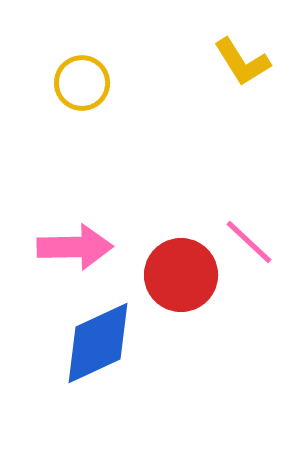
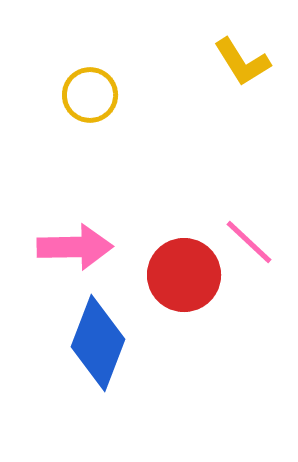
yellow circle: moved 8 px right, 12 px down
red circle: moved 3 px right
blue diamond: rotated 44 degrees counterclockwise
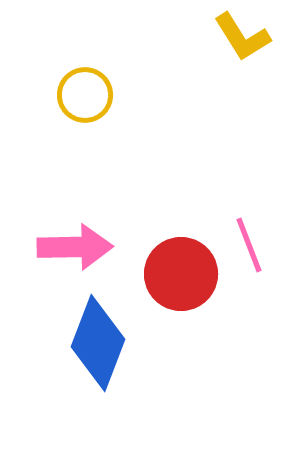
yellow L-shape: moved 25 px up
yellow circle: moved 5 px left
pink line: moved 3 px down; rotated 26 degrees clockwise
red circle: moved 3 px left, 1 px up
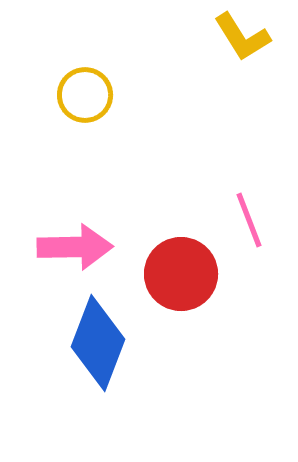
pink line: moved 25 px up
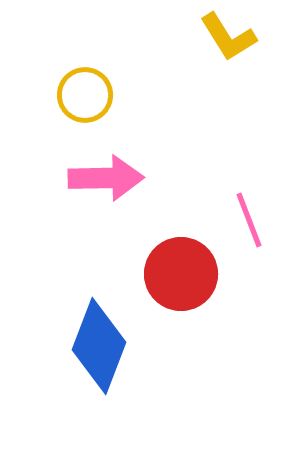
yellow L-shape: moved 14 px left
pink arrow: moved 31 px right, 69 px up
blue diamond: moved 1 px right, 3 px down
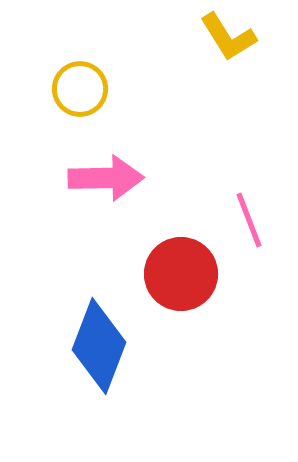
yellow circle: moved 5 px left, 6 px up
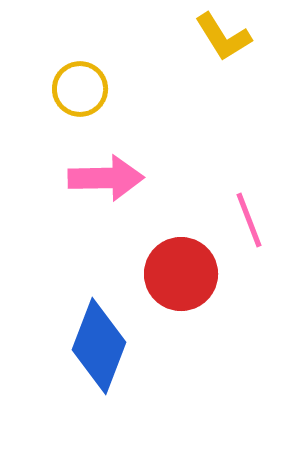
yellow L-shape: moved 5 px left
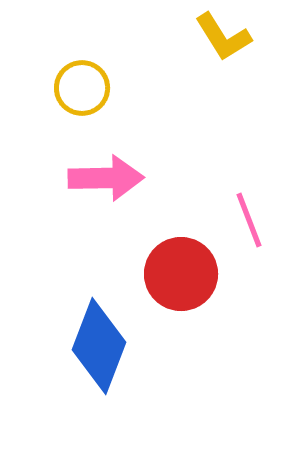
yellow circle: moved 2 px right, 1 px up
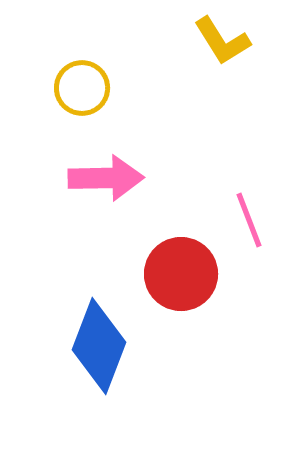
yellow L-shape: moved 1 px left, 4 px down
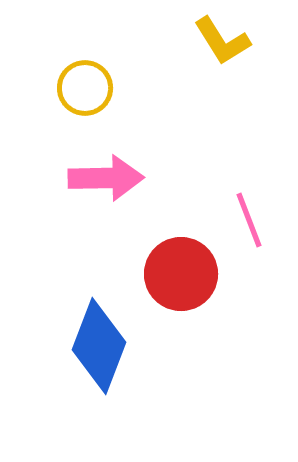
yellow circle: moved 3 px right
